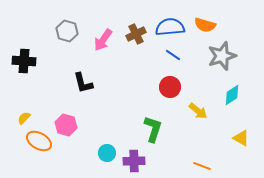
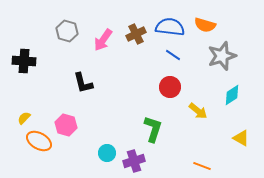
blue semicircle: rotated 12 degrees clockwise
purple cross: rotated 15 degrees counterclockwise
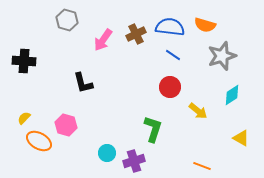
gray hexagon: moved 11 px up
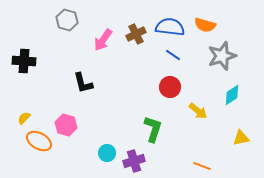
yellow triangle: rotated 42 degrees counterclockwise
